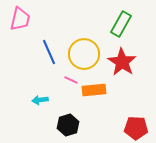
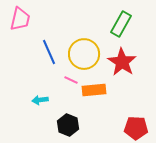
black hexagon: rotated 20 degrees counterclockwise
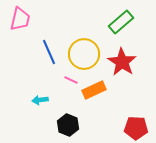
green rectangle: moved 2 px up; rotated 20 degrees clockwise
orange rectangle: rotated 20 degrees counterclockwise
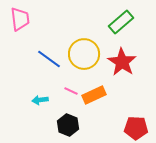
pink trapezoid: rotated 20 degrees counterclockwise
blue line: moved 7 px down; rotated 30 degrees counterclockwise
pink line: moved 11 px down
orange rectangle: moved 5 px down
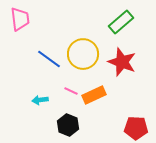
yellow circle: moved 1 px left
red star: rotated 12 degrees counterclockwise
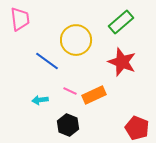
yellow circle: moved 7 px left, 14 px up
blue line: moved 2 px left, 2 px down
pink line: moved 1 px left
red pentagon: moved 1 px right; rotated 20 degrees clockwise
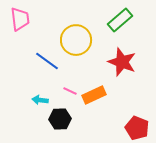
green rectangle: moved 1 px left, 2 px up
cyan arrow: rotated 14 degrees clockwise
black hexagon: moved 8 px left, 6 px up; rotated 25 degrees counterclockwise
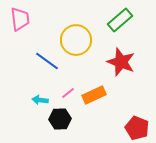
red star: moved 1 px left
pink line: moved 2 px left, 2 px down; rotated 64 degrees counterclockwise
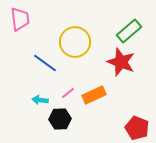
green rectangle: moved 9 px right, 11 px down
yellow circle: moved 1 px left, 2 px down
blue line: moved 2 px left, 2 px down
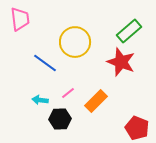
orange rectangle: moved 2 px right, 6 px down; rotated 20 degrees counterclockwise
